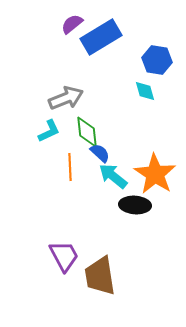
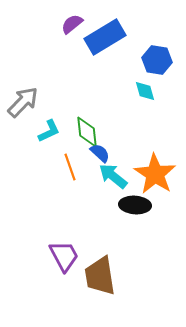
blue rectangle: moved 4 px right
gray arrow: moved 43 px left, 4 px down; rotated 24 degrees counterclockwise
orange line: rotated 16 degrees counterclockwise
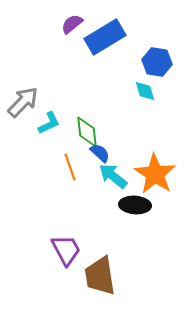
blue hexagon: moved 2 px down
cyan L-shape: moved 8 px up
purple trapezoid: moved 2 px right, 6 px up
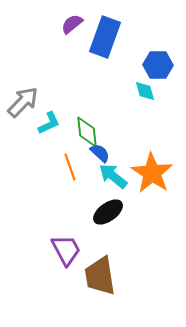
blue rectangle: rotated 39 degrees counterclockwise
blue hexagon: moved 1 px right, 3 px down; rotated 8 degrees counterclockwise
orange star: moved 3 px left, 1 px up
black ellipse: moved 27 px left, 7 px down; rotated 40 degrees counterclockwise
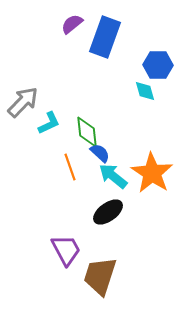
brown trapezoid: rotated 27 degrees clockwise
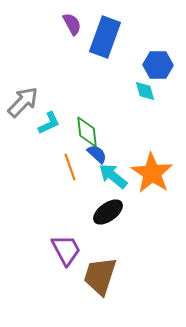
purple semicircle: rotated 100 degrees clockwise
blue semicircle: moved 3 px left, 1 px down
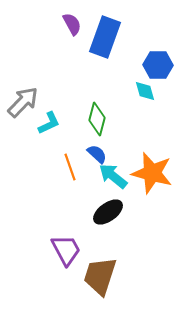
green diamond: moved 10 px right, 13 px up; rotated 20 degrees clockwise
orange star: rotated 18 degrees counterclockwise
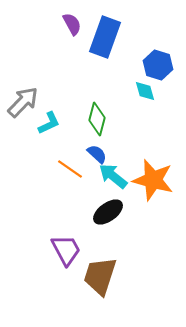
blue hexagon: rotated 16 degrees clockwise
orange line: moved 2 px down; rotated 36 degrees counterclockwise
orange star: moved 1 px right, 7 px down
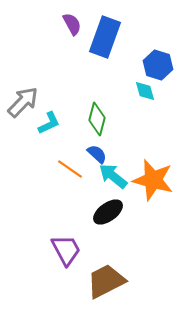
brown trapezoid: moved 6 px right, 5 px down; rotated 45 degrees clockwise
